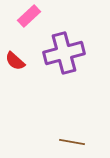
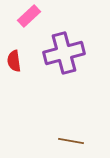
red semicircle: moved 1 px left; rotated 40 degrees clockwise
brown line: moved 1 px left, 1 px up
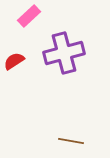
red semicircle: rotated 65 degrees clockwise
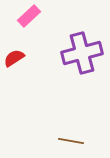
purple cross: moved 18 px right
red semicircle: moved 3 px up
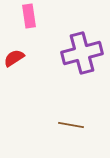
pink rectangle: rotated 55 degrees counterclockwise
brown line: moved 16 px up
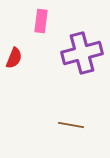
pink rectangle: moved 12 px right, 5 px down; rotated 15 degrees clockwise
red semicircle: rotated 145 degrees clockwise
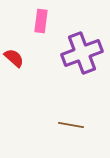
purple cross: rotated 6 degrees counterclockwise
red semicircle: rotated 70 degrees counterclockwise
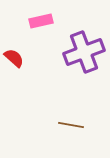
pink rectangle: rotated 70 degrees clockwise
purple cross: moved 2 px right, 1 px up
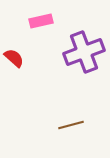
brown line: rotated 25 degrees counterclockwise
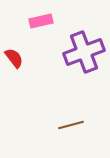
red semicircle: rotated 10 degrees clockwise
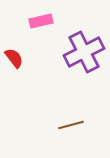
purple cross: rotated 6 degrees counterclockwise
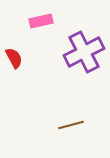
red semicircle: rotated 10 degrees clockwise
